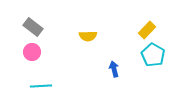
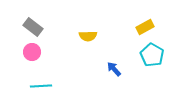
yellow rectangle: moved 2 px left, 3 px up; rotated 18 degrees clockwise
cyan pentagon: moved 1 px left
blue arrow: rotated 28 degrees counterclockwise
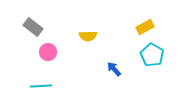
pink circle: moved 16 px right
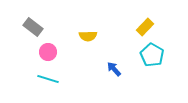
yellow rectangle: rotated 18 degrees counterclockwise
cyan line: moved 7 px right, 7 px up; rotated 20 degrees clockwise
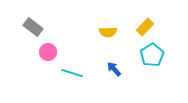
yellow semicircle: moved 20 px right, 4 px up
cyan pentagon: rotated 10 degrees clockwise
cyan line: moved 24 px right, 6 px up
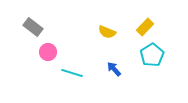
yellow semicircle: moved 1 px left; rotated 24 degrees clockwise
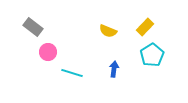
yellow semicircle: moved 1 px right, 1 px up
blue arrow: rotated 49 degrees clockwise
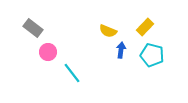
gray rectangle: moved 1 px down
cyan pentagon: rotated 25 degrees counterclockwise
blue arrow: moved 7 px right, 19 px up
cyan line: rotated 35 degrees clockwise
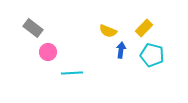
yellow rectangle: moved 1 px left, 1 px down
cyan line: rotated 55 degrees counterclockwise
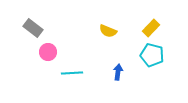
yellow rectangle: moved 7 px right
blue arrow: moved 3 px left, 22 px down
